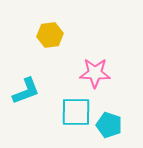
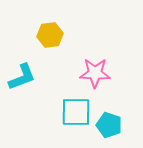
cyan L-shape: moved 4 px left, 14 px up
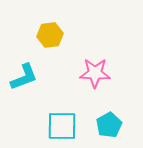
cyan L-shape: moved 2 px right
cyan square: moved 14 px left, 14 px down
cyan pentagon: rotated 25 degrees clockwise
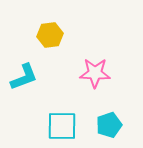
cyan pentagon: rotated 10 degrees clockwise
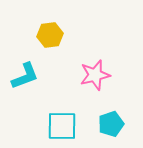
pink star: moved 2 px down; rotated 16 degrees counterclockwise
cyan L-shape: moved 1 px right, 1 px up
cyan pentagon: moved 2 px right, 1 px up
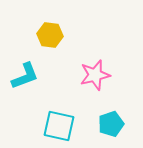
yellow hexagon: rotated 15 degrees clockwise
cyan square: moved 3 px left; rotated 12 degrees clockwise
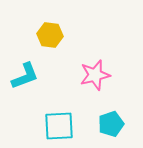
cyan square: rotated 16 degrees counterclockwise
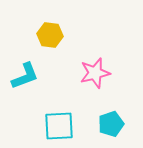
pink star: moved 2 px up
